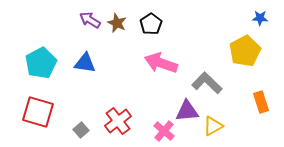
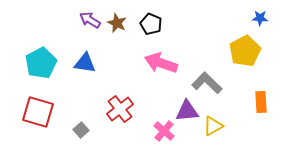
black pentagon: rotated 15 degrees counterclockwise
orange rectangle: rotated 15 degrees clockwise
red cross: moved 2 px right, 12 px up
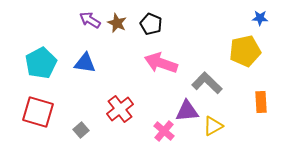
yellow pentagon: rotated 16 degrees clockwise
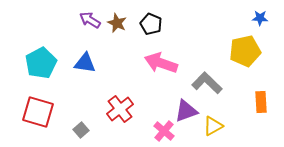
purple triangle: moved 1 px left; rotated 15 degrees counterclockwise
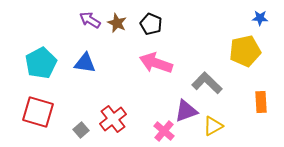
pink arrow: moved 5 px left
red cross: moved 7 px left, 10 px down
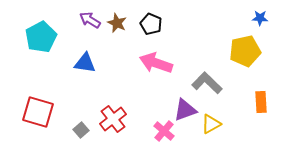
cyan pentagon: moved 26 px up
purple triangle: moved 1 px left, 1 px up
yellow triangle: moved 2 px left, 2 px up
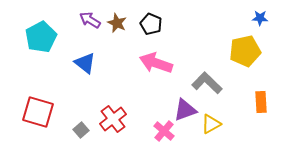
blue triangle: rotated 30 degrees clockwise
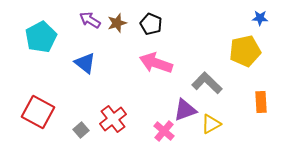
brown star: rotated 30 degrees clockwise
red square: rotated 12 degrees clockwise
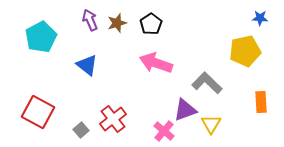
purple arrow: rotated 35 degrees clockwise
black pentagon: rotated 15 degrees clockwise
blue triangle: moved 2 px right, 2 px down
yellow triangle: rotated 30 degrees counterclockwise
